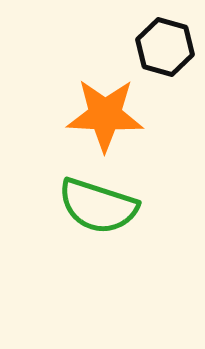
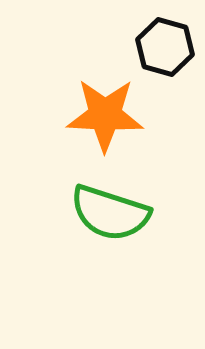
green semicircle: moved 12 px right, 7 px down
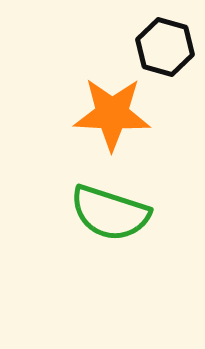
orange star: moved 7 px right, 1 px up
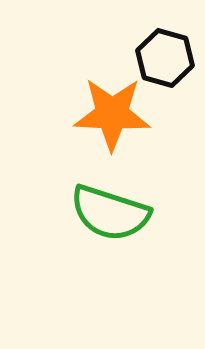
black hexagon: moved 11 px down
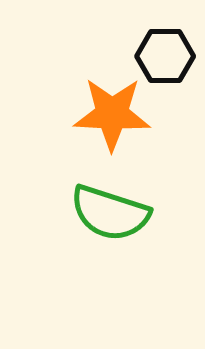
black hexagon: moved 2 px up; rotated 16 degrees counterclockwise
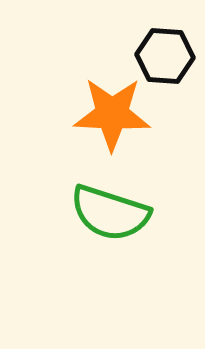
black hexagon: rotated 4 degrees clockwise
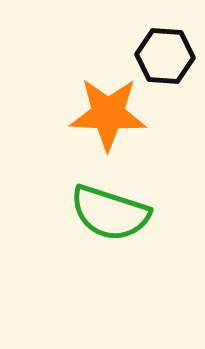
orange star: moved 4 px left
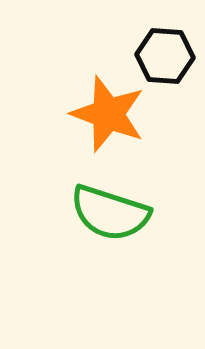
orange star: rotated 18 degrees clockwise
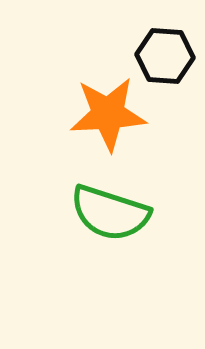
orange star: rotated 24 degrees counterclockwise
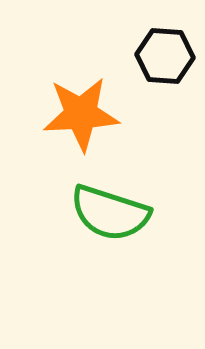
orange star: moved 27 px left
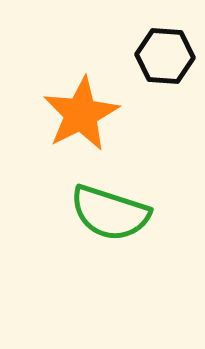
orange star: rotated 24 degrees counterclockwise
